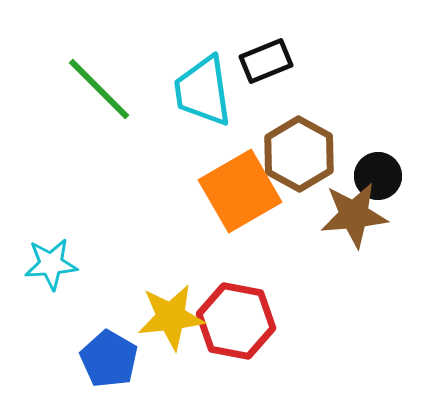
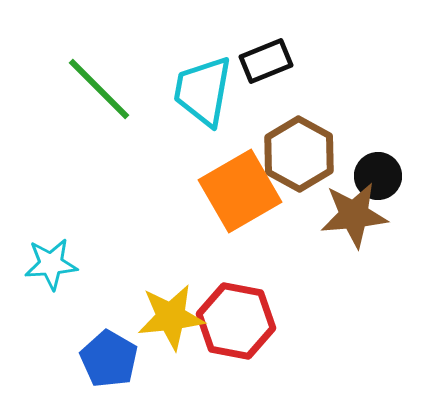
cyan trapezoid: rotated 18 degrees clockwise
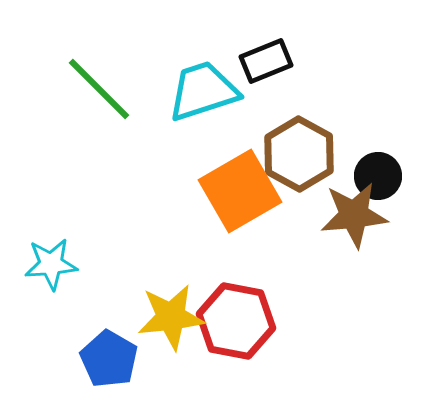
cyan trapezoid: rotated 62 degrees clockwise
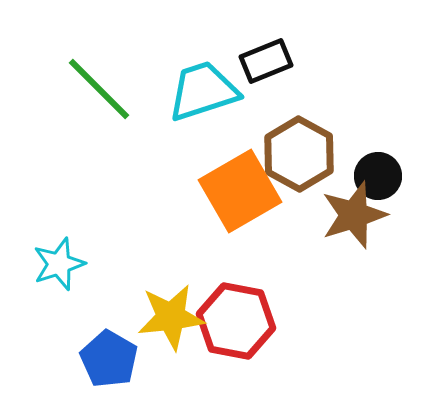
brown star: rotated 12 degrees counterclockwise
cyan star: moved 8 px right; rotated 14 degrees counterclockwise
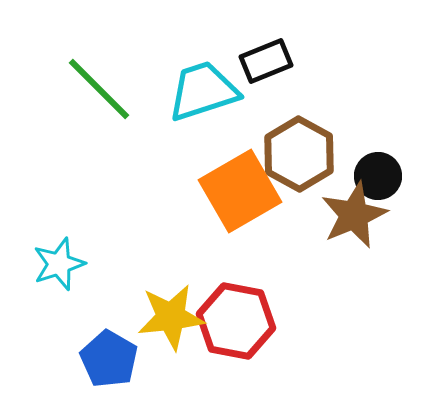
brown star: rotated 6 degrees counterclockwise
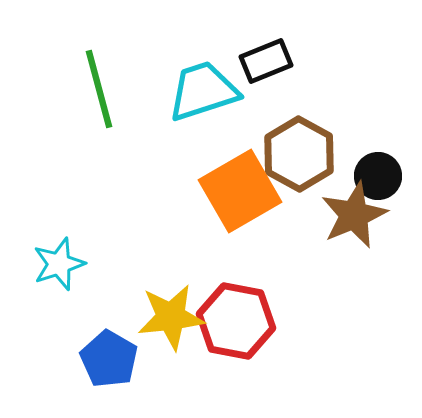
green line: rotated 30 degrees clockwise
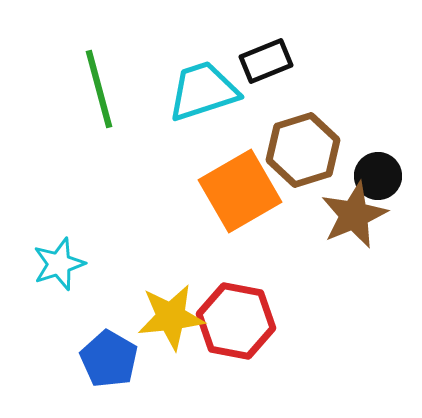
brown hexagon: moved 4 px right, 4 px up; rotated 14 degrees clockwise
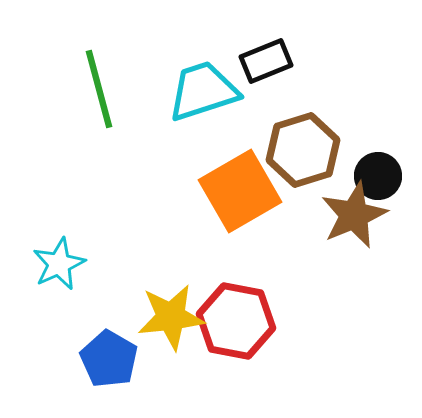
cyan star: rotated 6 degrees counterclockwise
